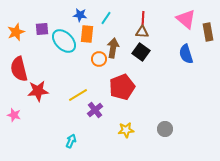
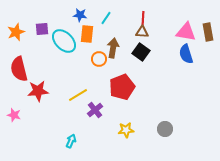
pink triangle: moved 13 px down; rotated 30 degrees counterclockwise
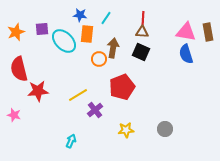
black square: rotated 12 degrees counterclockwise
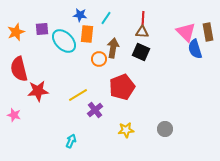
pink triangle: rotated 35 degrees clockwise
blue semicircle: moved 9 px right, 5 px up
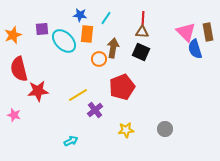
orange star: moved 3 px left, 3 px down
cyan arrow: rotated 40 degrees clockwise
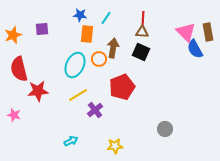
cyan ellipse: moved 11 px right, 24 px down; rotated 70 degrees clockwise
blue semicircle: rotated 12 degrees counterclockwise
yellow star: moved 11 px left, 16 px down
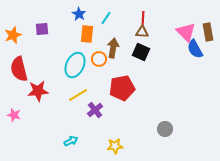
blue star: moved 1 px left, 1 px up; rotated 24 degrees clockwise
red pentagon: moved 1 px down; rotated 10 degrees clockwise
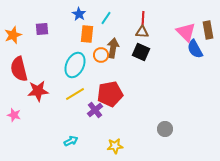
brown rectangle: moved 2 px up
orange circle: moved 2 px right, 4 px up
red pentagon: moved 12 px left, 6 px down
yellow line: moved 3 px left, 1 px up
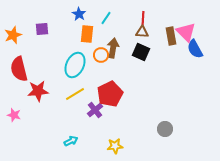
brown rectangle: moved 37 px left, 6 px down
red pentagon: rotated 15 degrees counterclockwise
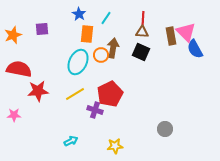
cyan ellipse: moved 3 px right, 3 px up
red semicircle: rotated 115 degrees clockwise
purple cross: rotated 35 degrees counterclockwise
pink star: rotated 16 degrees counterclockwise
